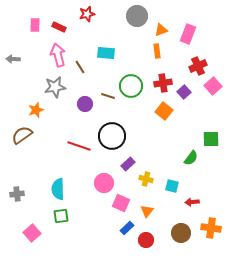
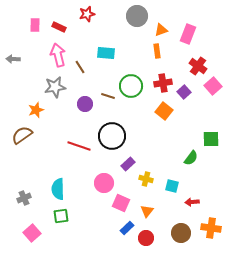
red cross at (198, 66): rotated 30 degrees counterclockwise
gray cross at (17, 194): moved 7 px right, 4 px down; rotated 16 degrees counterclockwise
red circle at (146, 240): moved 2 px up
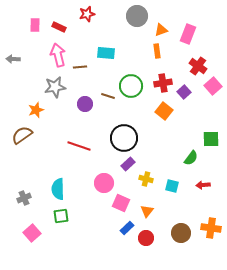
brown line at (80, 67): rotated 64 degrees counterclockwise
black circle at (112, 136): moved 12 px right, 2 px down
red arrow at (192, 202): moved 11 px right, 17 px up
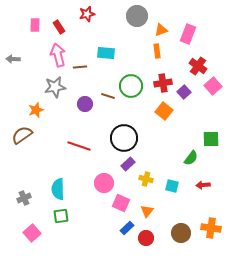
red rectangle at (59, 27): rotated 32 degrees clockwise
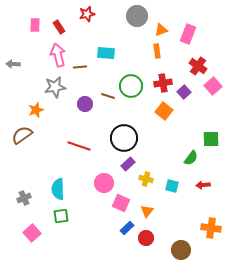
gray arrow at (13, 59): moved 5 px down
brown circle at (181, 233): moved 17 px down
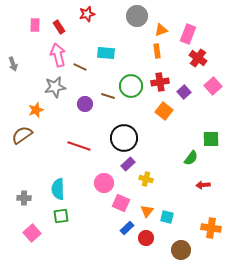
gray arrow at (13, 64): rotated 112 degrees counterclockwise
red cross at (198, 66): moved 8 px up
brown line at (80, 67): rotated 32 degrees clockwise
red cross at (163, 83): moved 3 px left, 1 px up
cyan square at (172, 186): moved 5 px left, 31 px down
gray cross at (24, 198): rotated 24 degrees clockwise
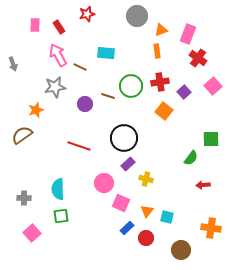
pink arrow at (58, 55): rotated 15 degrees counterclockwise
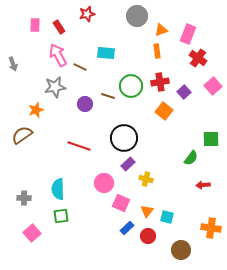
red circle at (146, 238): moved 2 px right, 2 px up
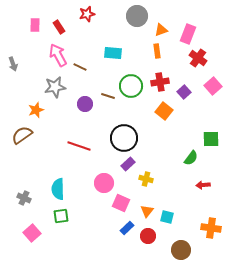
cyan rectangle at (106, 53): moved 7 px right
gray cross at (24, 198): rotated 24 degrees clockwise
